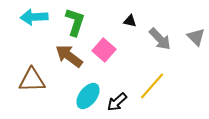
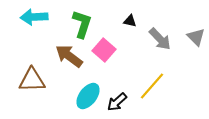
green L-shape: moved 7 px right, 2 px down
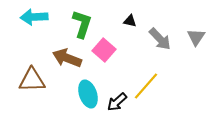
gray triangle: rotated 18 degrees clockwise
brown arrow: moved 2 px left, 2 px down; rotated 16 degrees counterclockwise
yellow line: moved 6 px left
cyan ellipse: moved 2 px up; rotated 56 degrees counterclockwise
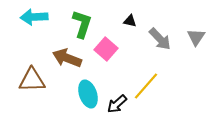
pink square: moved 2 px right, 1 px up
black arrow: moved 2 px down
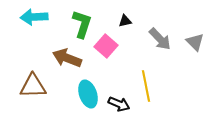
black triangle: moved 5 px left; rotated 24 degrees counterclockwise
gray triangle: moved 1 px left, 5 px down; rotated 18 degrees counterclockwise
pink square: moved 3 px up
brown triangle: moved 1 px right, 6 px down
yellow line: rotated 52 degrees counterclockwise
black arrow: moved 2 px right; rotated 115 degrees counterclockwise
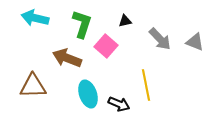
cyan arrow: moved 1 px right, 1 px down; rotated 16 degrees clockwise
gray triangle: rotated 24 degrees counterclockwise
yellow line: moved 1 px up
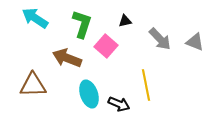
cyan arrow: rotated 20 degrees clockwise
brown triangle: moved 1 px up
cyan ellipse: moved 1 px right
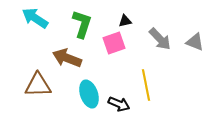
pink square: moved 8 px right, 3 px up; rotated 30 degrees clockwise
brown triangle: moved 5 px right
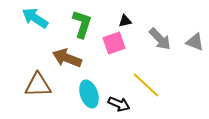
yellow line: rotated 36 degrees counterclockwise
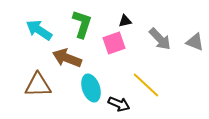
cyan arrow: moved 4 px right, 12 px down
cyan ellipse: moved 2 px right, 6 px up
